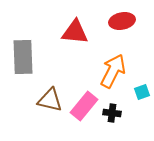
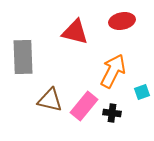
red triangle: rotated 8 degrees clockwise
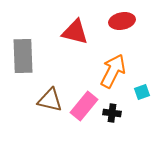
gray rectangle: moved 1 px up
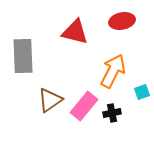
brown triangle: rotated 48 degrees counterclockwise
black cross: rotated 18 degrees counterclockwise
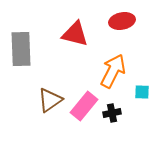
red triangle: moved 2 px down
gray rectangle: moved 2 px left, 7 px up
cyan square: rotated 21 degrees clockwise
